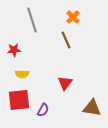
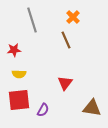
yellow semicircle: moved 3 px left
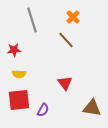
brown line: rotated 18 degrees counterclockwise
red triangle: rotated 14 degrees counterclockwise
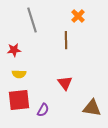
orange cross: moved 5 px right, 1 px up
brown line: rotated 42 degrees clockwise
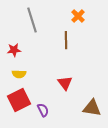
red square: rotated 20 degrees counterclockwise
purple semicircle: rotated 56 degrees counterclockwise
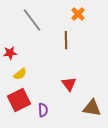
orange cross: moved 2 px up
gray line: rotated 20 degrees counterclockwise
red star: moved 4 px left, 3 px down
yellow semicircle: moved 1 px right; rotated 40 degrees counterclockwise
red triangle: moved 4 px right, 1 px down
purple semicircle: rotated 24 degrees clockwise
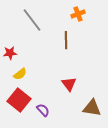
orange cross: rotated 24 degrees clockwise
red square: rotated 25 degrees counterclockwise
purple semicircle: rotated 40 degrees counterclockwise
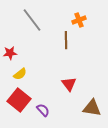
orange cross: moved 1 px right, 6 px down
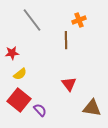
red star: moved 2 px right
purple semicircle: moved 3 px left
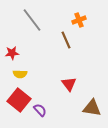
brown line: rotated 24 degrees counterclockwise
yellow semicircle: rotated 40 degrees clockwise
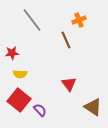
brown triangle: moved 1 px right, 1 px up; rotated 24 degrees clockwise
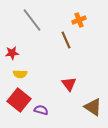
purple semicircle: moved 1 px right; rotated 32 degrees counterclockwise
